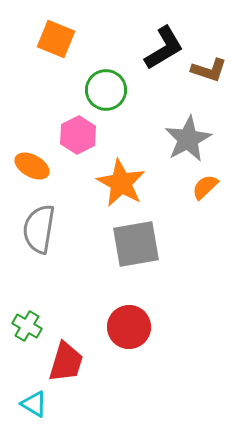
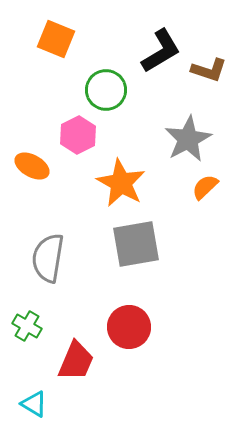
black L-shape: moved 3 px left, 3 px down
gray semicircle: moved 9 px right, 29 px down
red trapezoid: moved 10 px right, 1 px up; rotated 6 degrees clockwise
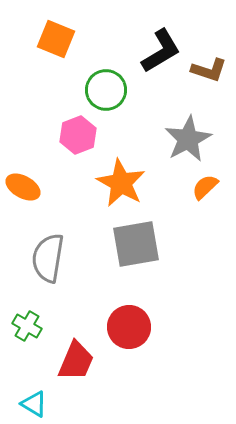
pink hexagon: rotated 6 degrees clockwise
orange ellipse: moved 9 px left, 21 px down
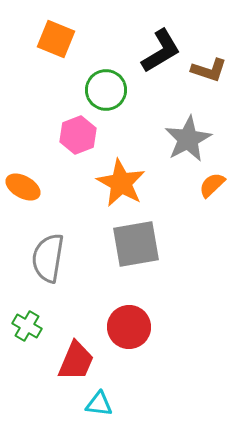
orange semicircle: moved 7 px right, 2 px up
cyan triangle: moved 65 px right; rotated 24 degrees counterclockwise
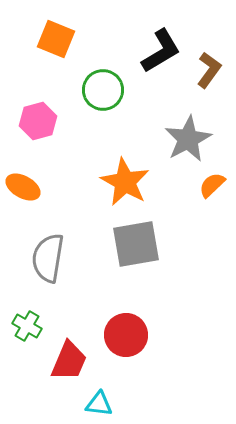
brown L-shape: rotated 72 degrees counterclockwise
green circle: moved 3 px left
pink hexagon: moved 40 px left, 14 px up; rotated 6 degrees clockwise
orange star: moved 4 px right, 1 px up
red circle: moved 3 px left, 8 px down
red trapezoid: moved 7 px left
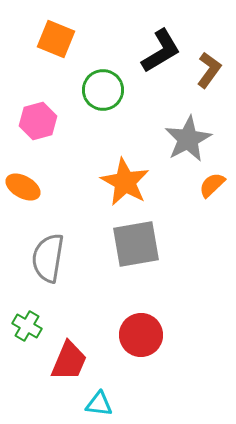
red circle: moved 15 px right
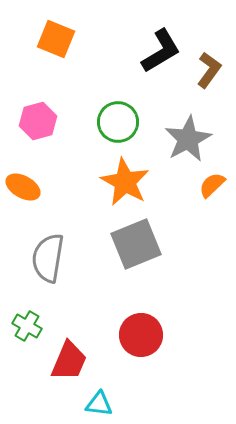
green circle: moved 15 px right, 32 px down
gray square: rotated 12 degrees counterclockwise
